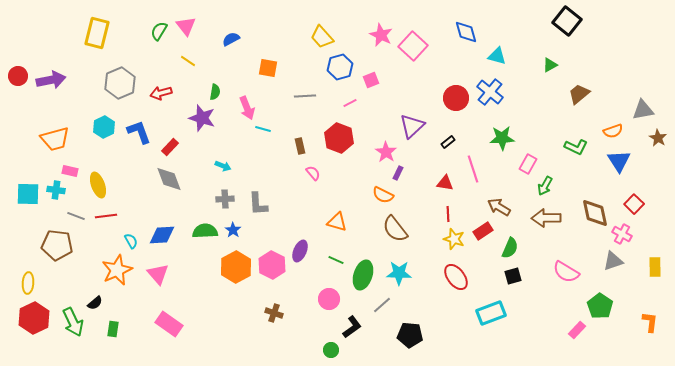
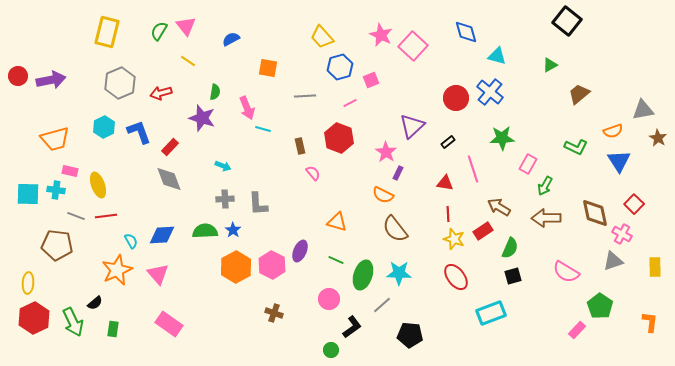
yellow rectangle at (97, 33): moved 10 px right, 1 px up
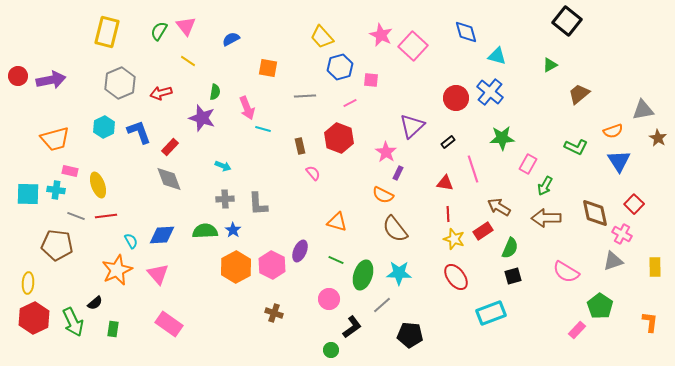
pink square at (371, 80): rotated 28 degrees clockwise
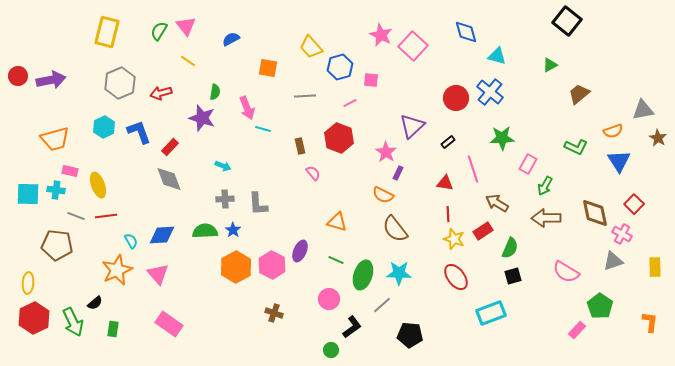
yellow trapezoid at (322, 37): moved 11 px left, 10 px down
brown arrow at (499, 207): moved 2 px left, 4 px up
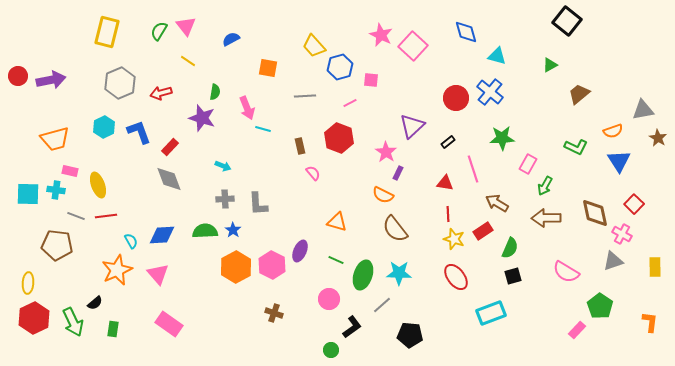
yellow trapezoid at (311, 47): moved 3 px right, 1 px up
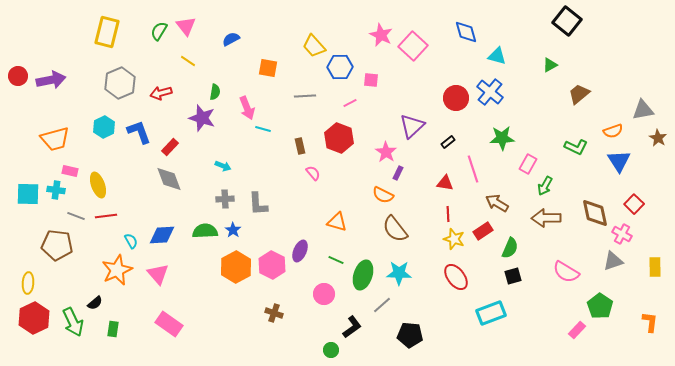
blue hexagon at (340, 67): rotated 15 degrees clockwise
pink circle at (329, 299): moved 5 px left, 5 px up
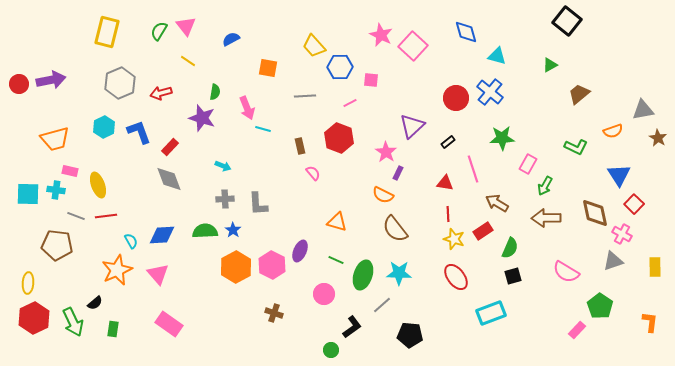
red circle at (18, 76): moved 1 px right, 8 px down
blue triangle at (619, 161): moved 14 px down
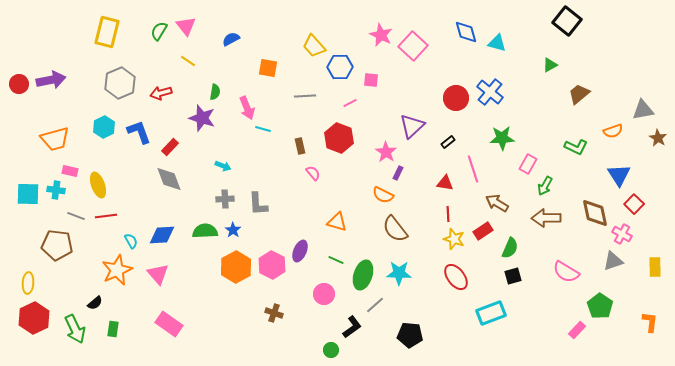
cyan triangle at (497, 56): moved 13 px up
gray line at (382, 305): moved 7 px left
green arrow at (73, 322): moved 2 px right, 7 px down
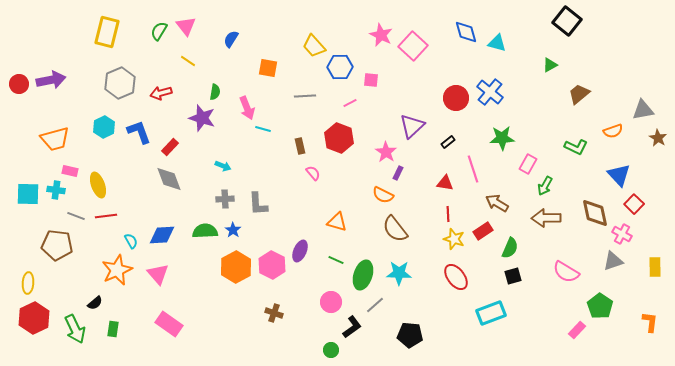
blue semicircle at (231, 39): rotated 30 degrees counterclockwise
blue triangle at (619, 175): rotated 10 degrees counterclockwise
pink circle at (324, 294): moved 7 px right, 8 px down
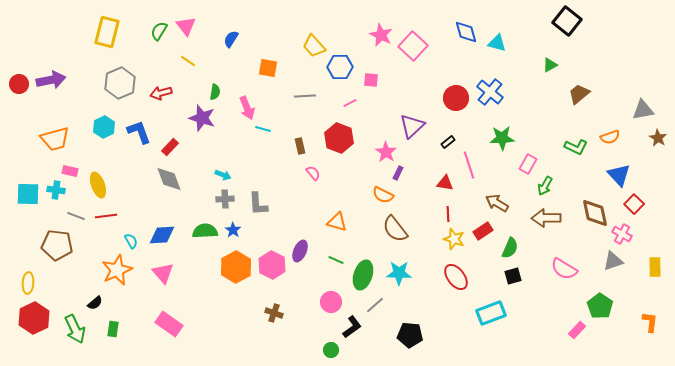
orange semicircle at (613, 131): moved 3 px left, 6 px down
cyan arrow at (223, 166): moved 9 px down
pink line at (473, 169): moved 4 px left, 4 px up
pink semicircle at (566, 272): moved 2 px left, 3 px up
pink triangle at (158, 274): moved 5 px right, 1 px up
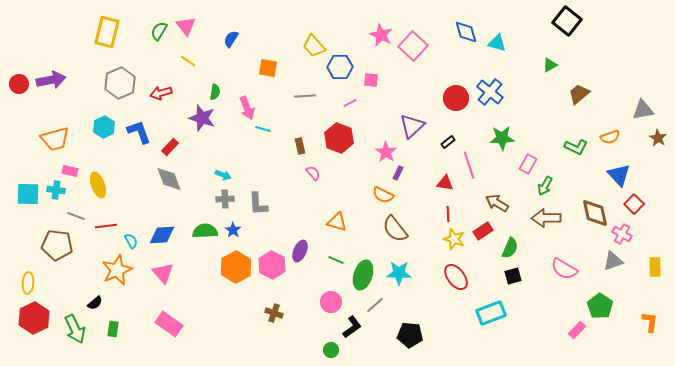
red line at (106, 216): moved 10 px down
